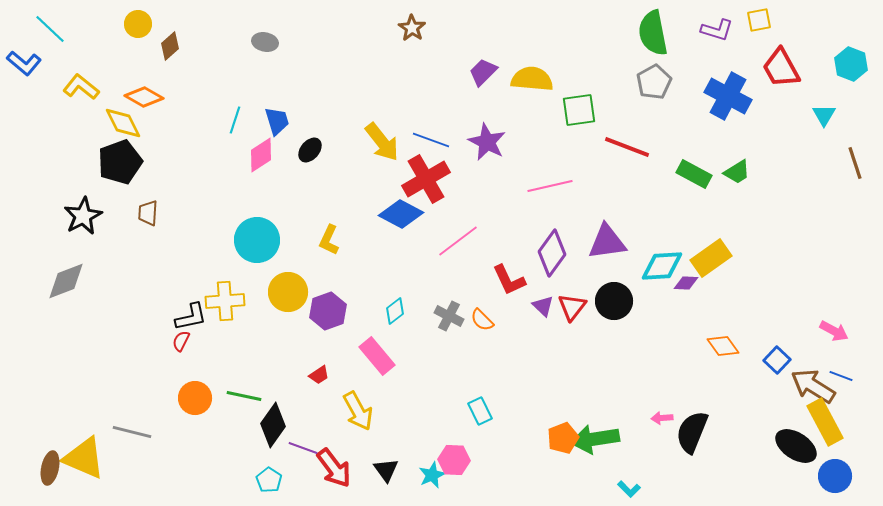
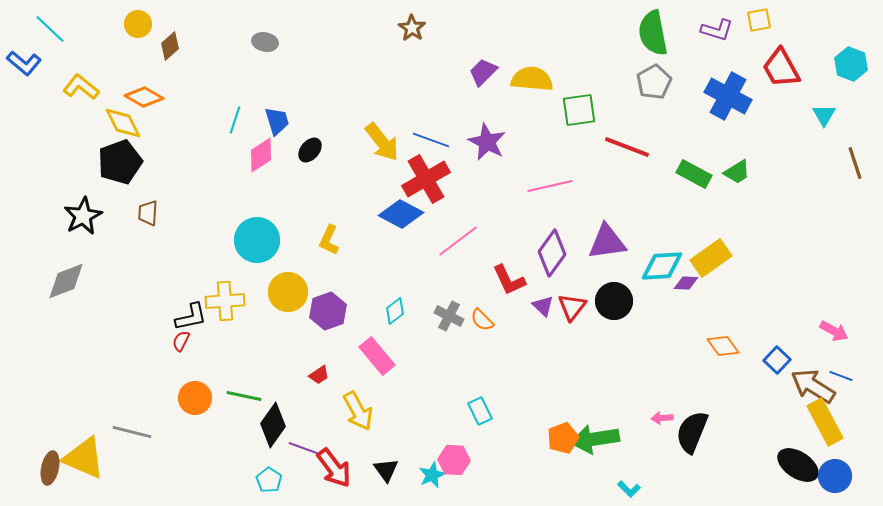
black ellipse at (796, 446): moved 2 px right, 19 px down
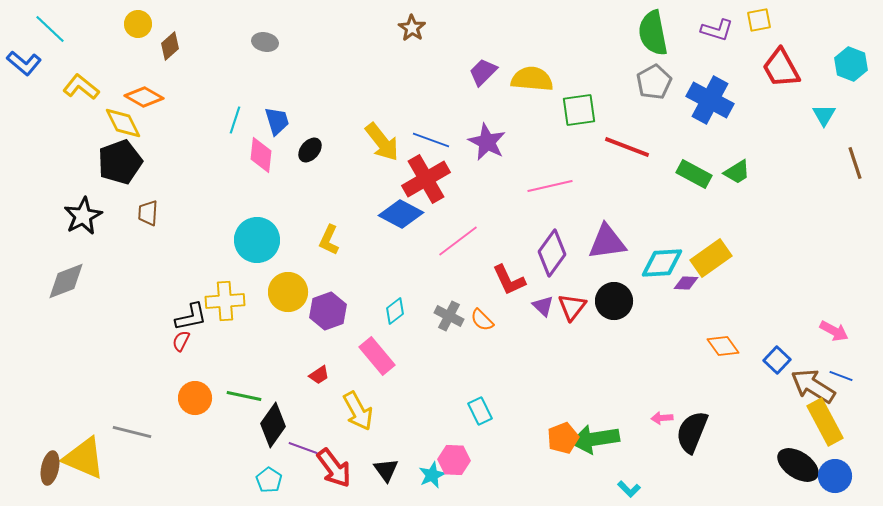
blue cross at (728, 96): moved 18 px left, 4 px down
pink diamond at (261, 155): rotated 51 degrees counterclockwise
cyan diamond at (662, 266): moved 3 px up
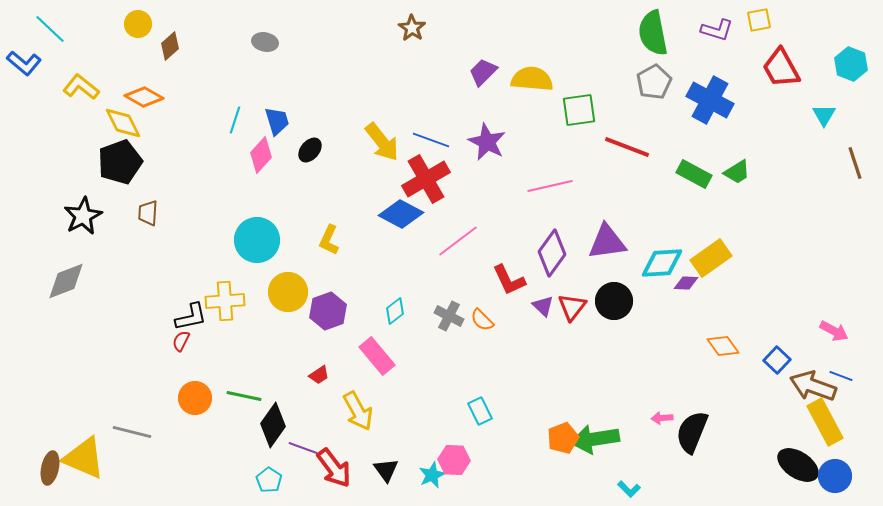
pink diamond at (261, 155): rotated 36 degrees clockwise
brown arrow at (813, 386): rotated 12 degrees counterclockwise
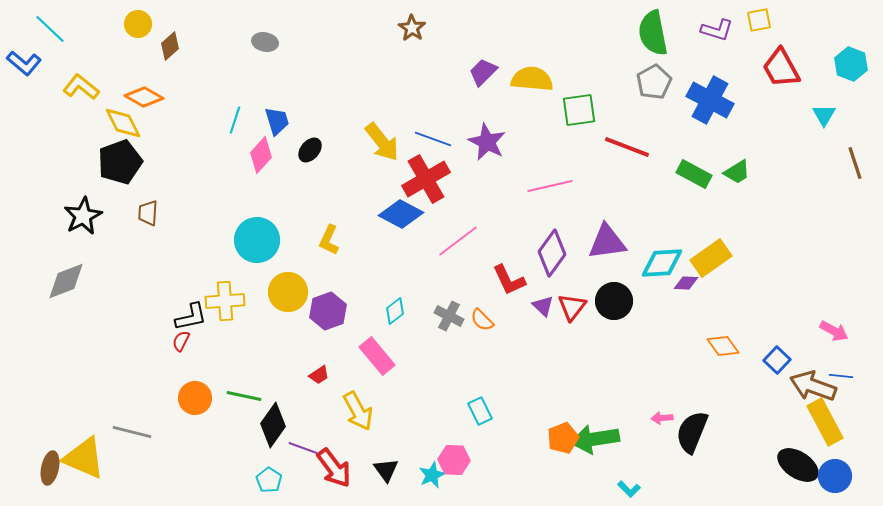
blue line at (431, 140): moved 2 px right, 1 px up
blue line at (841, 376): rotated 15 degrees counterclockwise
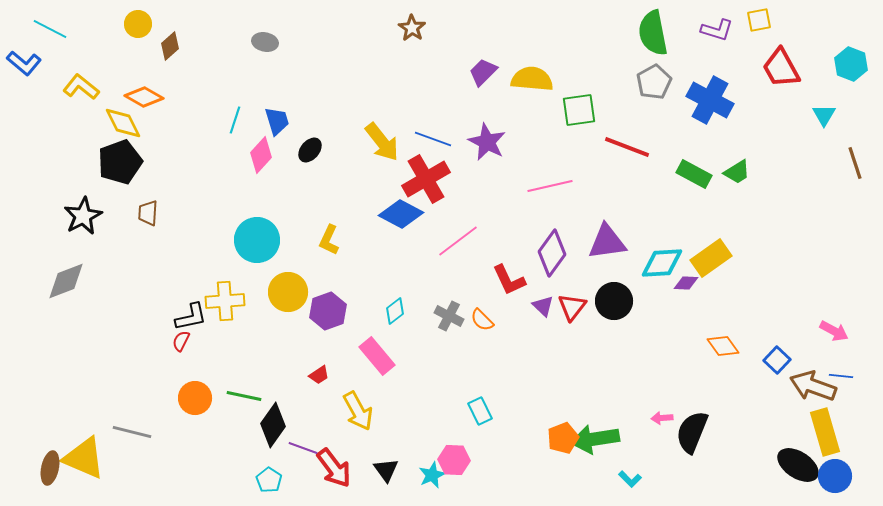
cyan line at (50, 29): rotated 16 degrees counterclockwise
yellow rectangle at (825, 422): moved 10 px down; rotated 12 degrees clockwise
cyan L-shape at (629, 489): moved 1 px right, 10 px up
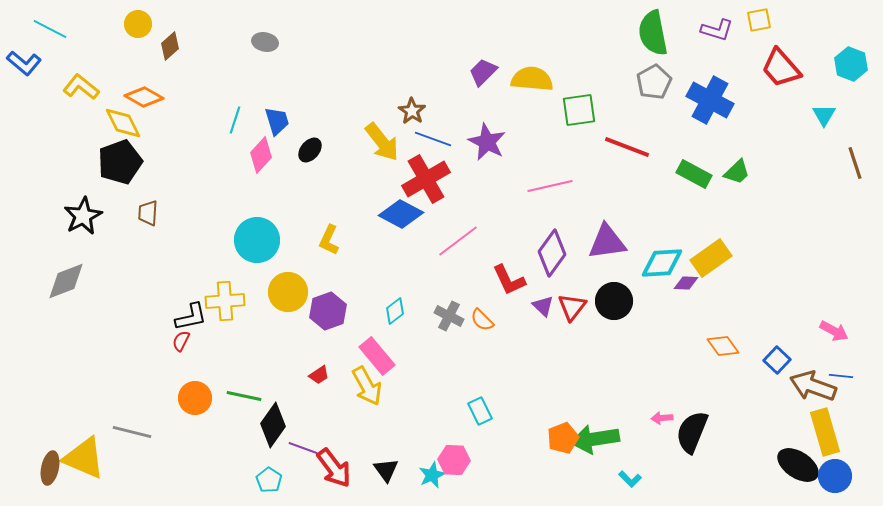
brown star at (412, 28): moved 83 px down
red trapezoid at (781, 68): rotated 12 degrees counterclockwise
green trapezoid at (737, 172): rotated 12 degrees counterclockwise
yellow arrow at (358, 411): moved 9 px right, 25 px up
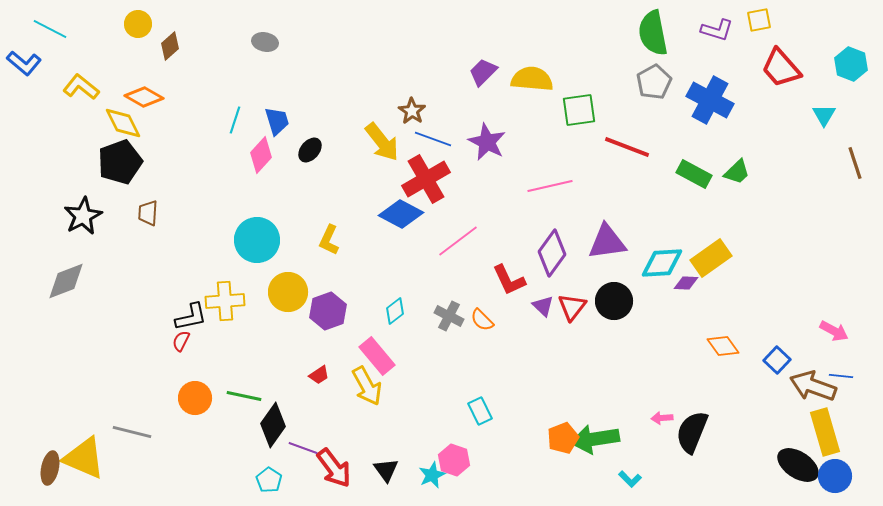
pink hexagon at (454, 460): rotated 16 degrees clockwise
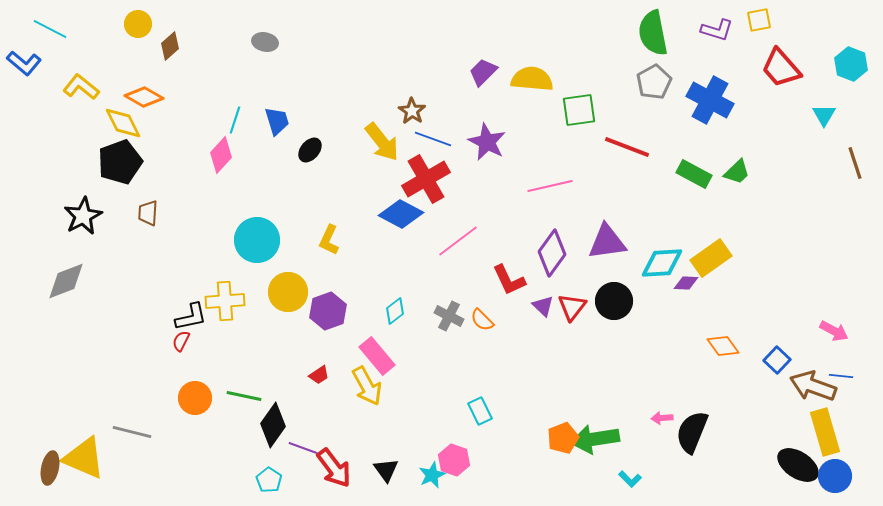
pink diamond at (261, 155): moved 40 px left
